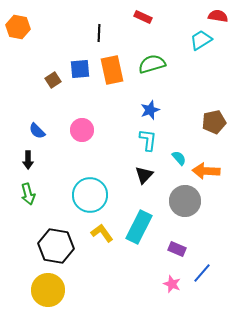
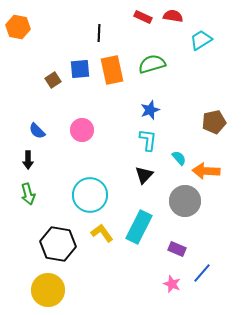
red semicircle: moved 45 px left
black hexagon: moved 2 px right, 2 px up
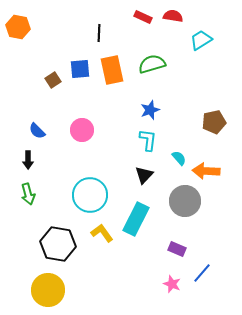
cyan rectangle: moved 3 px left, 8 px up
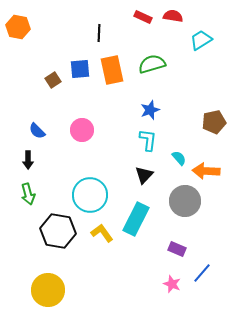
black hexagon: moved 13 px up
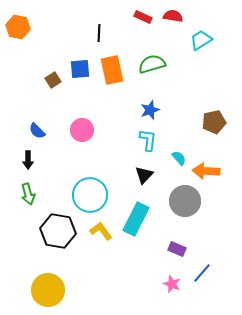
yellow L-shape: moved 1 px left, 2 px up
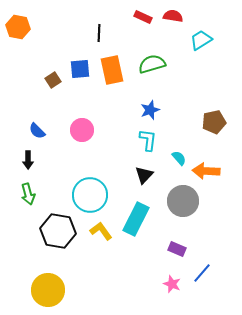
gray circle: moved 2 px left
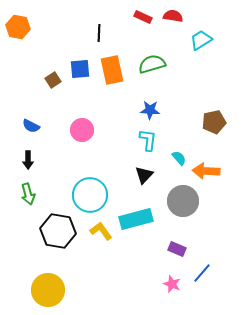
blue star: rotated 24 degrees clockwise
blue semicircle: moved 6 px left, 5 px up; rotated 18 degrees counterclockwise
cyan rectangle: rotated 48 degrees clockwise
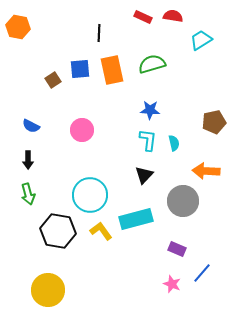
cyan semicircle: moved 5 px left, 15 px up; rotated 28 degrees clockwise
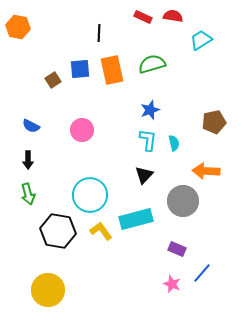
blue star: rotated 24 degrees counterclockwise
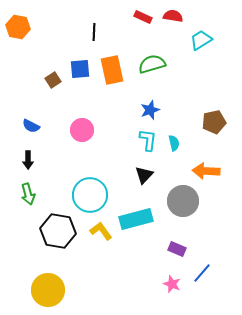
black line: moved 5 px left, 1 px up
